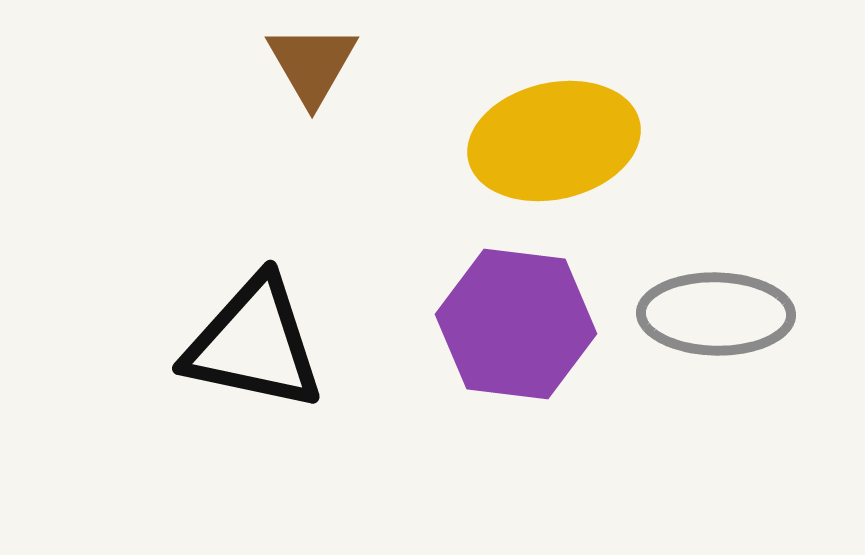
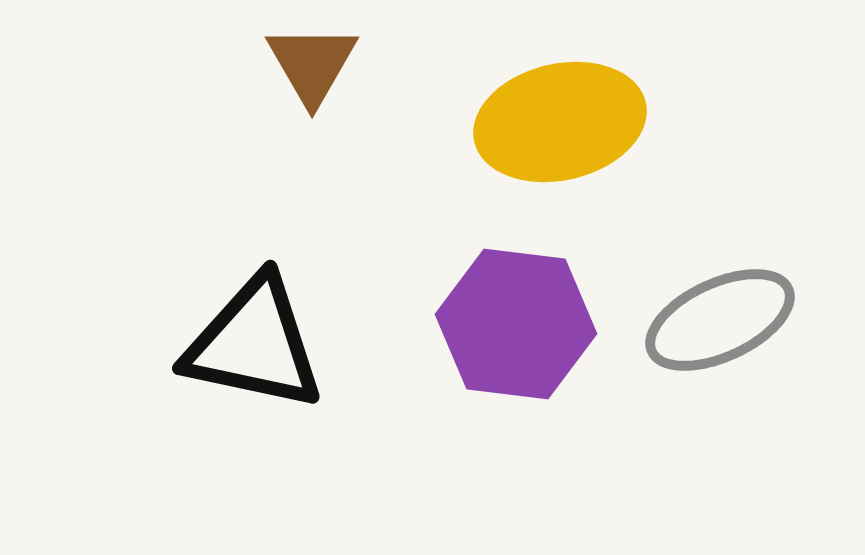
yellow ellipse: moved 6 px right, 19 px up
gray ellipse: moved 4 px right, 6 px down; rotated 26 degrees counterclockwise
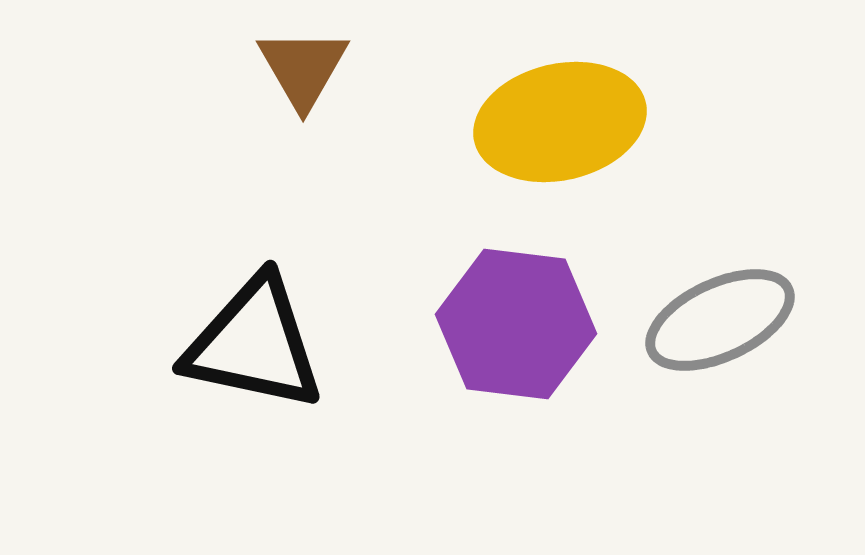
brown triangle: moved 9 px left, 4 px down
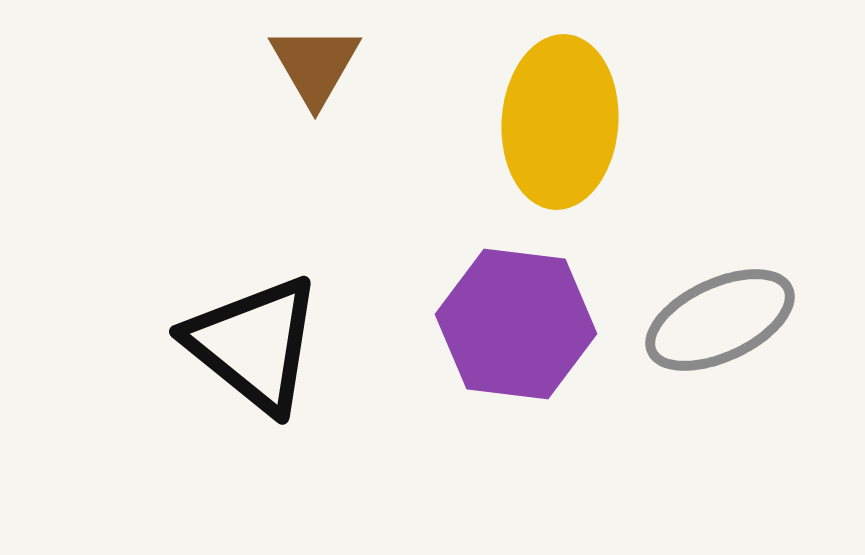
brown triangle: moved 12 px right, 3 px up
yellow ellipse: rotated 73 degrees counterclockwise
black triangle: rotated 27 degrees clockwise
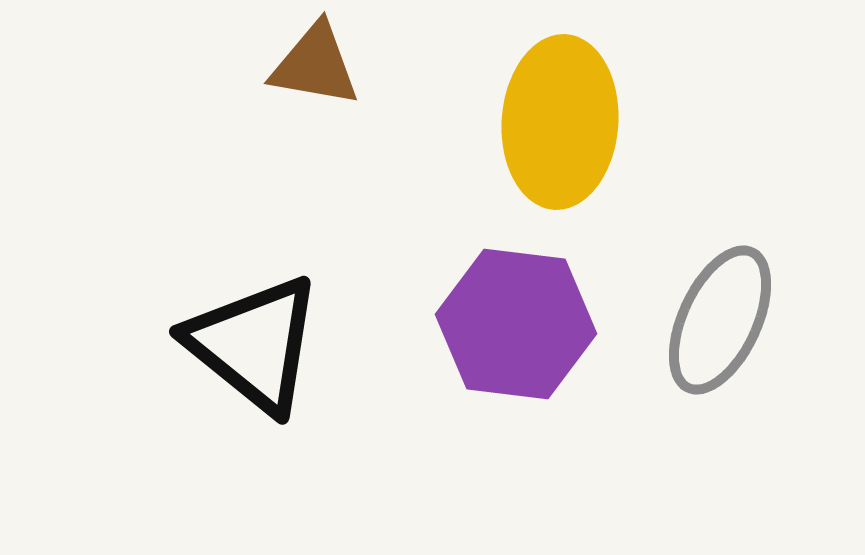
brown triangle: rotated 50 degrees counterclockwise
gray ellipse: rotated 40 degrees counterclockwise
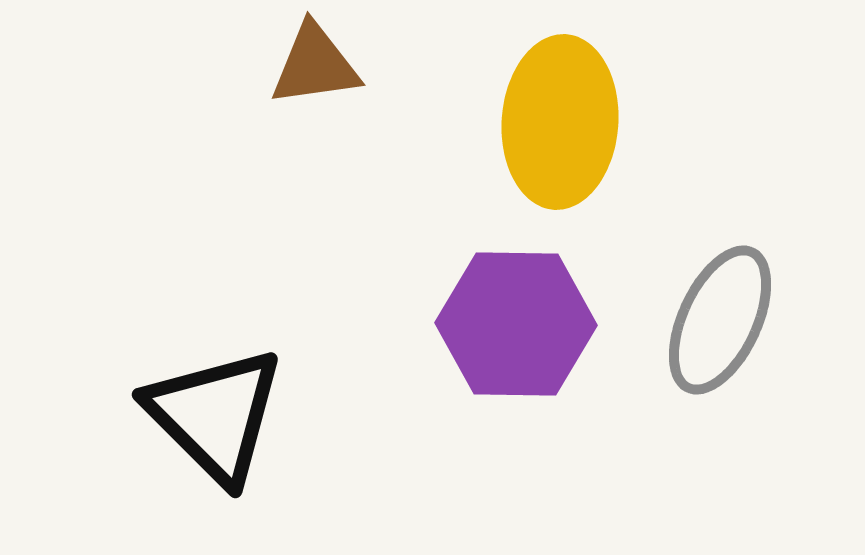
brown triangle: rotated 18 degrees counterclockwise
purple hexagon: rotated 6 degrees counterclockwise
black triangle: moved 39 px left, 71 px down; rotated 6 degrees clockwise
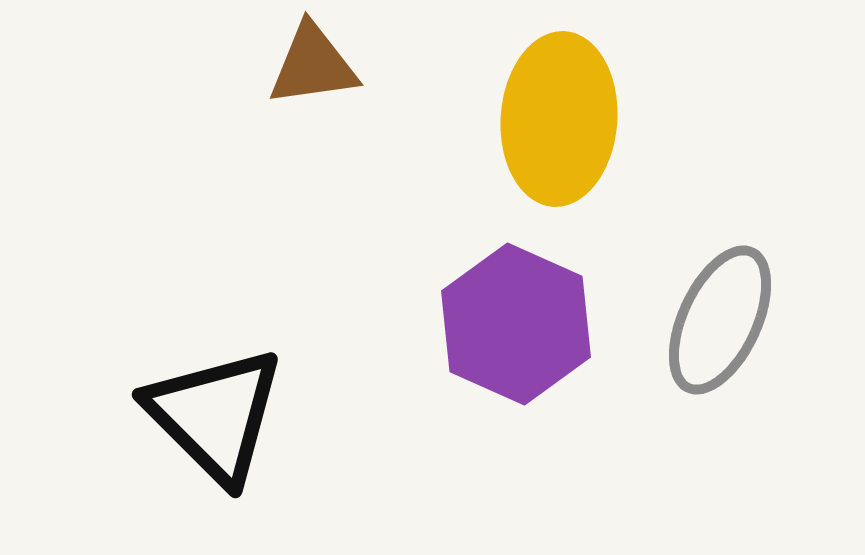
brown triangle: moved 2 px left
yellow ellipse: moved 1 px left, 3 px up
purple hexagon: rotated 23 degrees clockwise
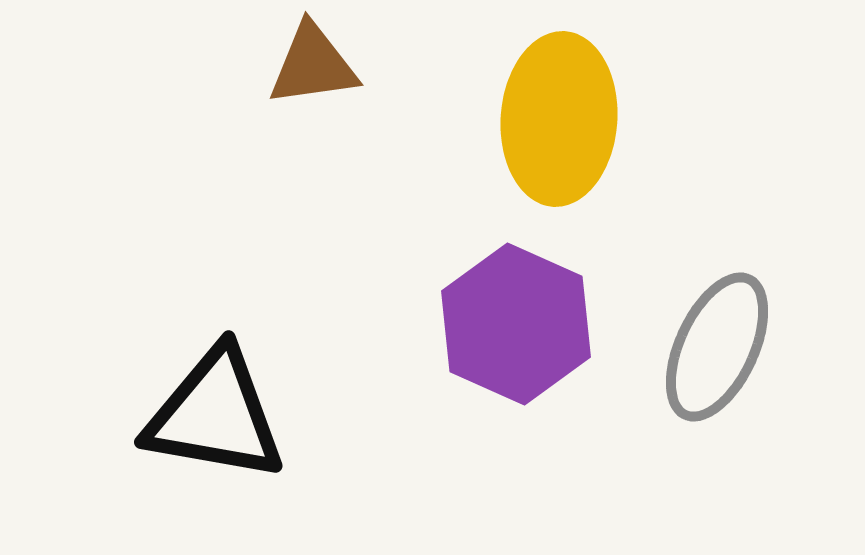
gray ellipse: moved 3 px left, 27 px down
black triangle: rotated 35 degrees counterclockwise
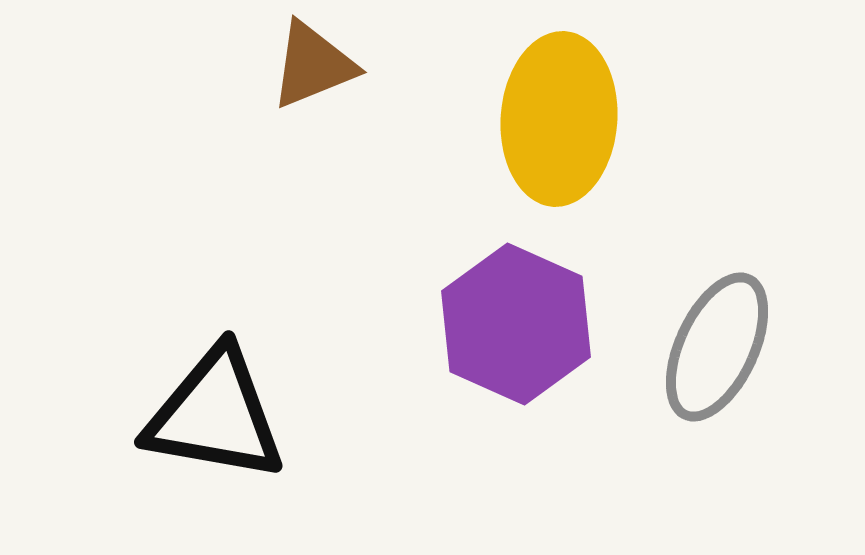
brown triangle: rotated 14 degrees counterclockwise
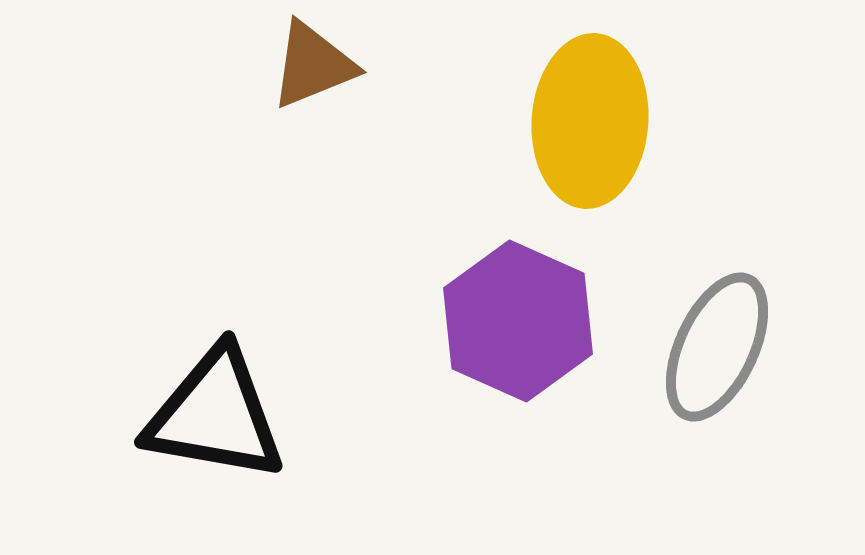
yellow ellipse: moved 31 px right, 2 px down
purple hexagon: moved 2 px right, 3 px up
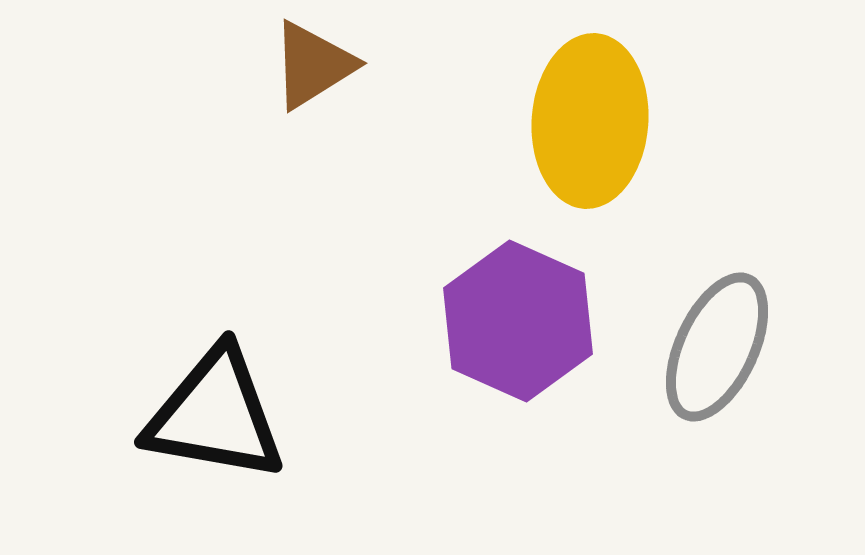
brown triangle: rotated 10 degrees counterclockwise
